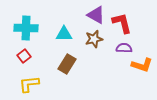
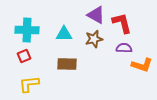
cyan cross: moved 1 px right, 2 px down
red square: rotated 16 degrees clockwise
brown rectangle: rotated 60 degrees clockwise
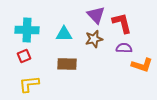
purple triangle: rotated 18 degrees clockwise
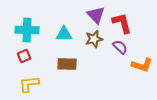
purple semicircle: moved 4 px left, 1 px up; rotated 42 degrees clockwise
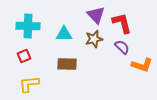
cyan cross: moved 1 px right, 4 px up
purple semicircle: moved 2 px right
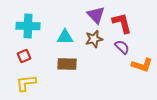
cyan triangle: moved 1 px right, 3 px down
yellow L-shape: moved 3 px left, 1 px up
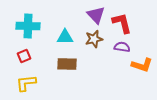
purple semicircle: rotated 35 degrees counterclockwise
